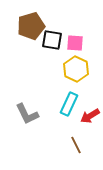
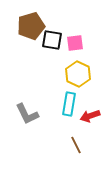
pink square: rotated 12 degrees counterclockwise
yellow hexagon: moved 2 px right, 5 px down
cyan rectangle: rotated 15 degrees counterclockwise
red arrow: rotated 12 degrees clockwise
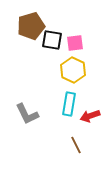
yellow hexagon: moved 5 px left, 4 px up
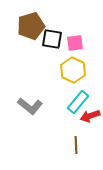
black square: moved 1 px up
cyan rectangle: moved 9 px right, 2 px up; rotated 30 degrees clockwise
gray L-shape: moved 3 px right, 8 px up; rotated 25 degrees counterclockwise
brown line: rotated 24 degrees clockwise
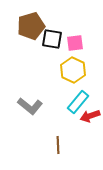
brown line: moved 18 px left
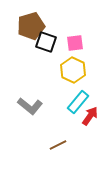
black square: moved 6 px left, 3 px down; rotated 10 degrees clockwise
red arrow: rotated 144 degrees clockwise
brown line: rotated 66 degrees clockwise
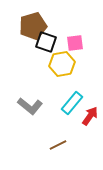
brown pentagon: moved 2 px right
yellow hexagon: moved 11 px left, 6 px up; rotated 25 degrees clockwise
cyan rectangle: moved 6 px left, 1 px down
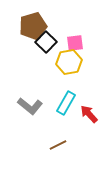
black square: rotated 25 degrees clockwise
yellow hexagon: moved 7 px right, 2 px up
cyan rectangle: moved 6 px left; rotated 10 degrees counterclockwise
red arrow: moved 1 px left, 2 px up; rotated 78 degrees counterclockwise
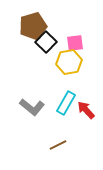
gray L-shape: moved 2 px right, 1 px down
red arrow: moved 3 px left, 4 px up
